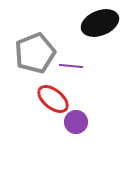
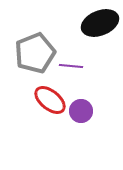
red ellipse: moved 3 px left, 1 px down
purple circle: moved 5 px right, 11 px up
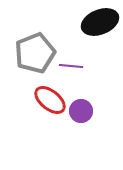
black ellipse: moved 1 px up
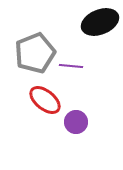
red ellipse: moved 5 px left
purple circle: moved 5 px left, 11 px down
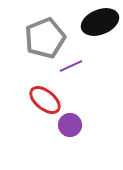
gray pentagon: moved 10 px right, 15 px up
purple line: rotated 30 degrees counterclockwise
purple circle: moved 6 px left, 3 px down
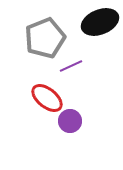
red ellipse: moved 2 px right, 2 px up
purple circle: moved 4 px up
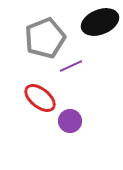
red ellipse: moved 7 px left
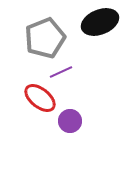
purple line: moved 10 px left, 6 px down
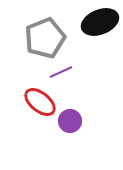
red ellipse: moved 4 px down
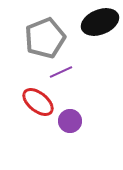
red ellipse: moved 2 px left
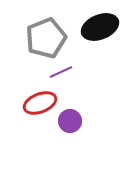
black ellipse: moved 5 px down
gray pentagon: moved 1 px right
red ellipse: moved 2 px right, 1 px down; rotated 60 degrees counterclockwise
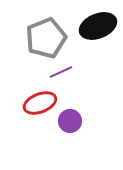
black ellipse: moved 2 px left, 1 px up
